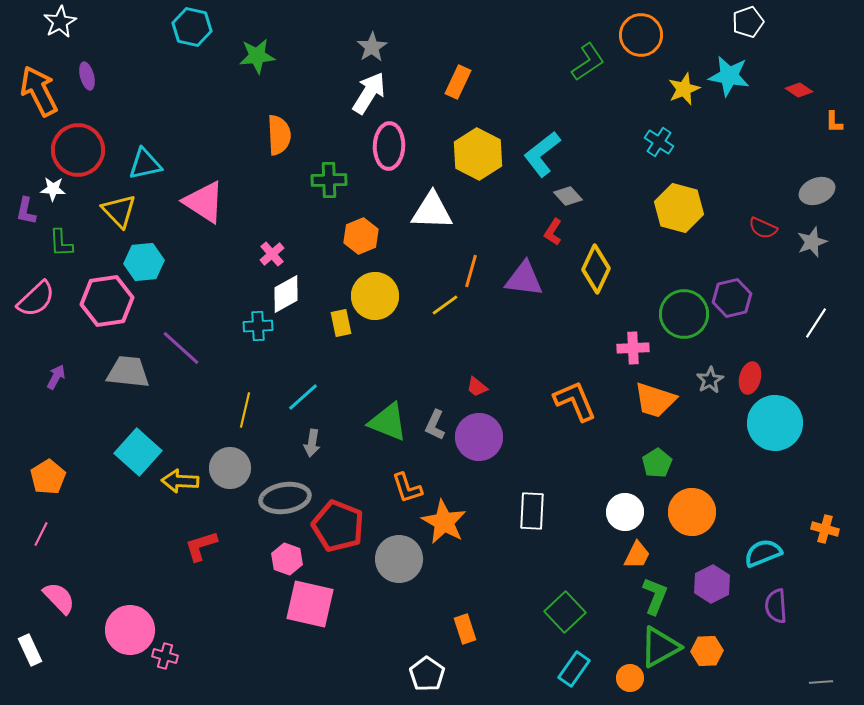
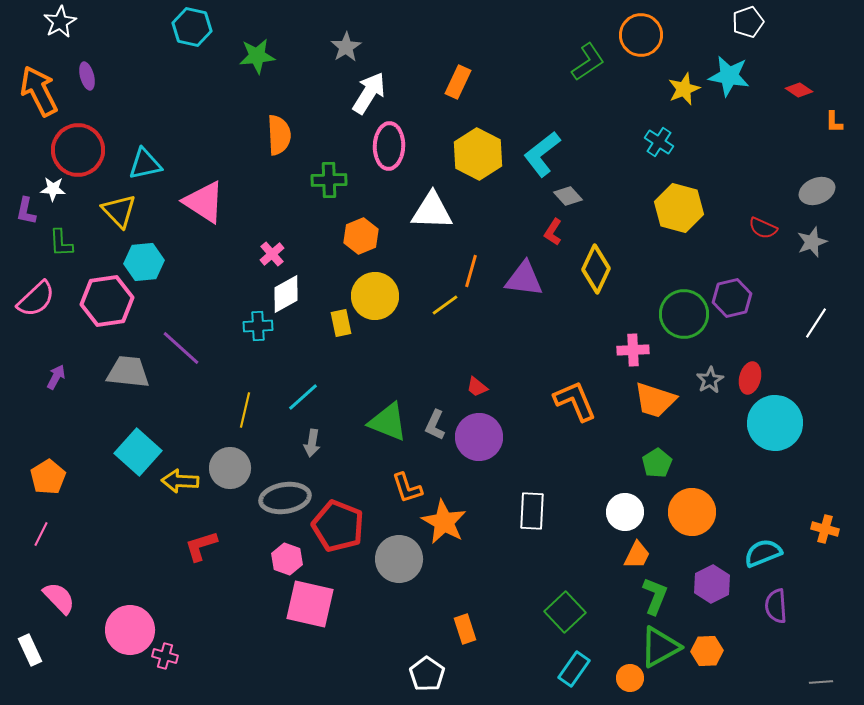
gray star at (372, 47): moved 26 px left
pink cross at (633, 348): moved 2 px down
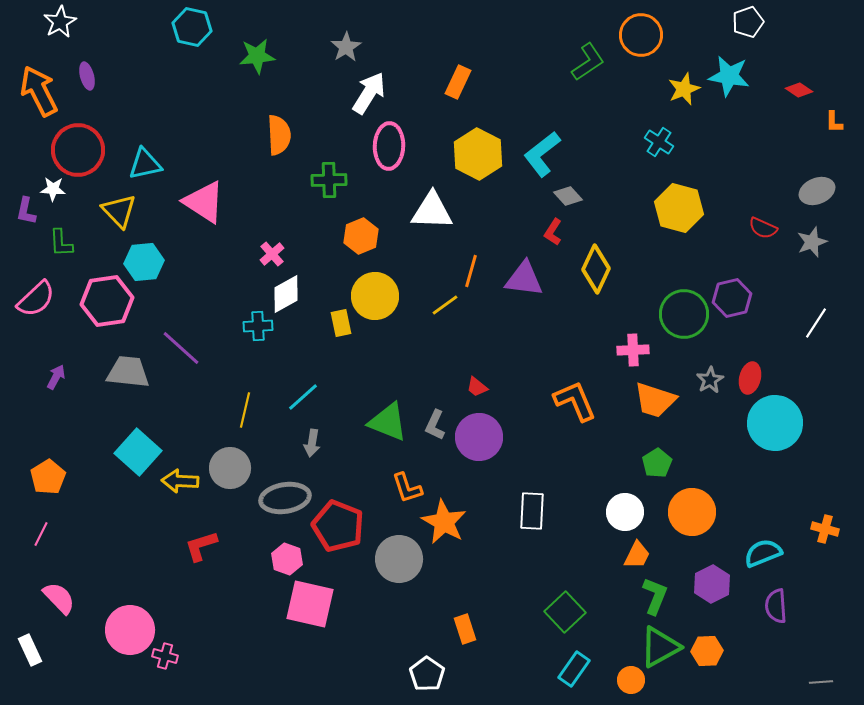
orange circle at (630, 678): moved 1 px right, 2 px down
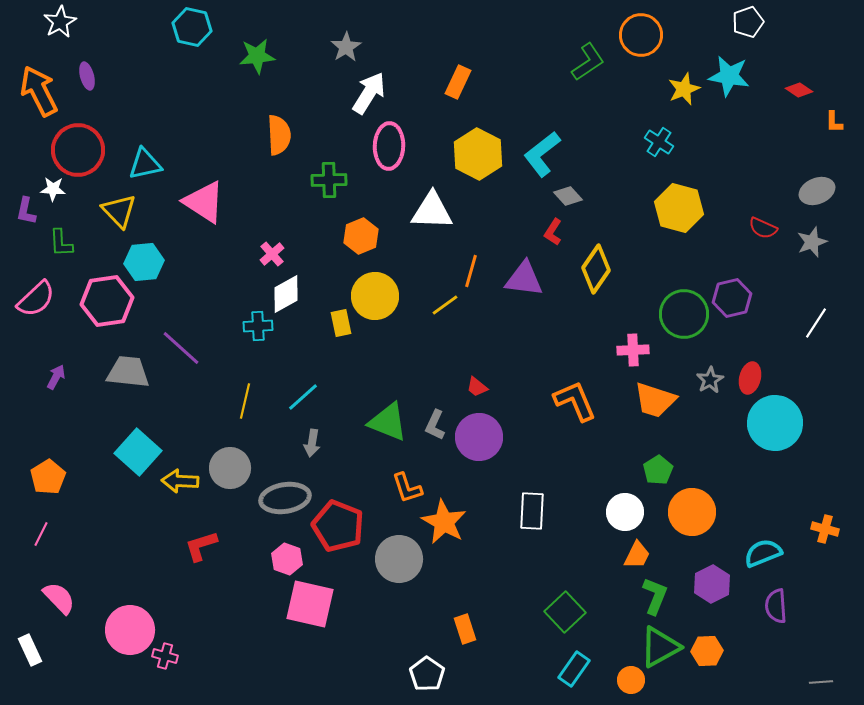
yellow diamond at (596, 269): rotated 9 degrees clockwise
yellow line at (245, 410): moved 9 px up
green pentagon at (657, 463): moved 1 px right, 7 px down
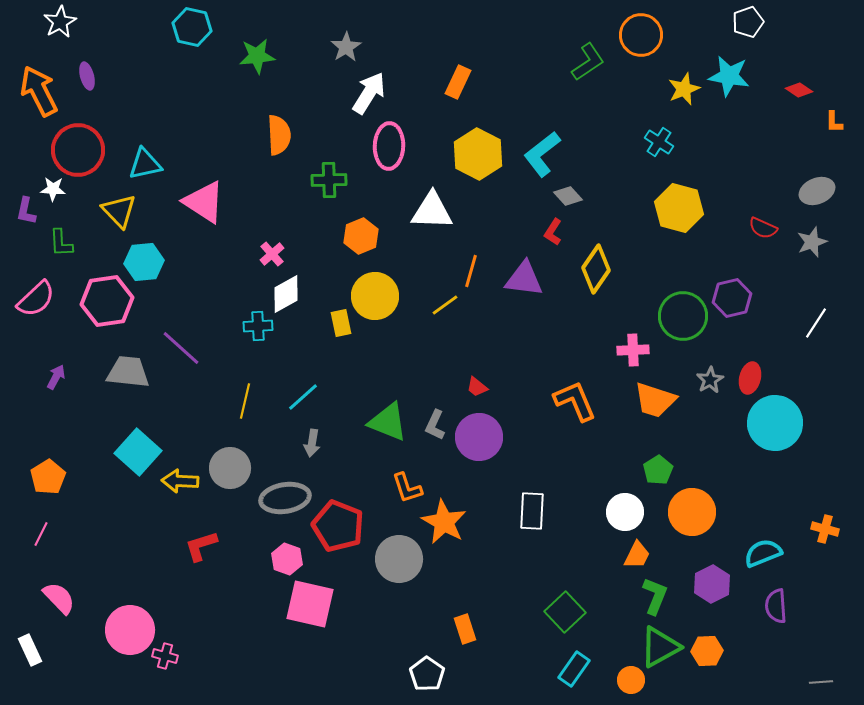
green circle at (684, 314): moved 1 px left, 2 px down
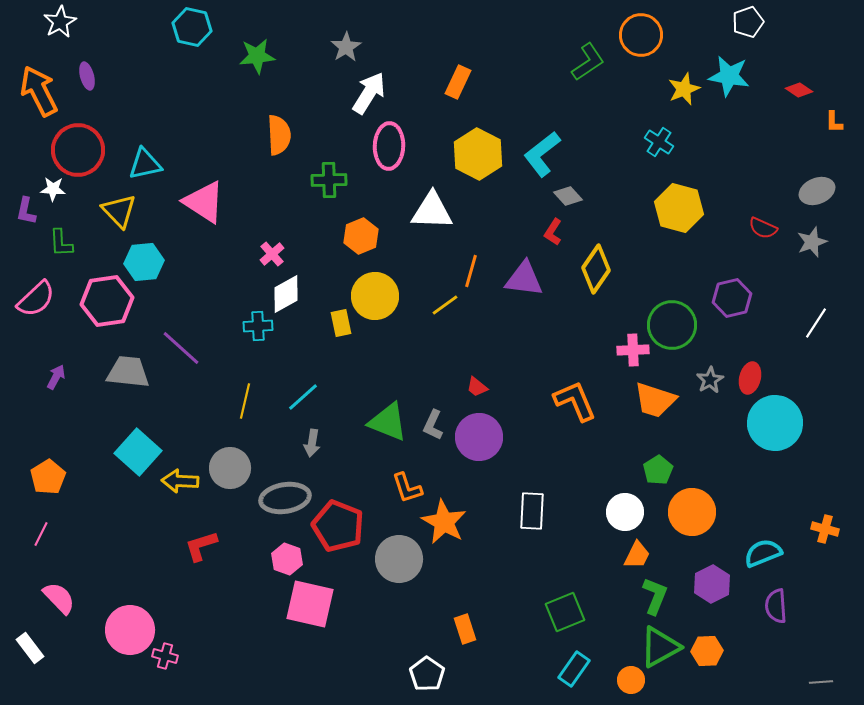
green circle at (683, 316): moved 11 px left, 9 px down
gray L-shape at (435, 425): moved 2 px left
green square at (565, 612): rotated 21 degrees clockwise
white rectangle at (30, 650): moved 2 px up; rotated 12 degrees counterclockwise
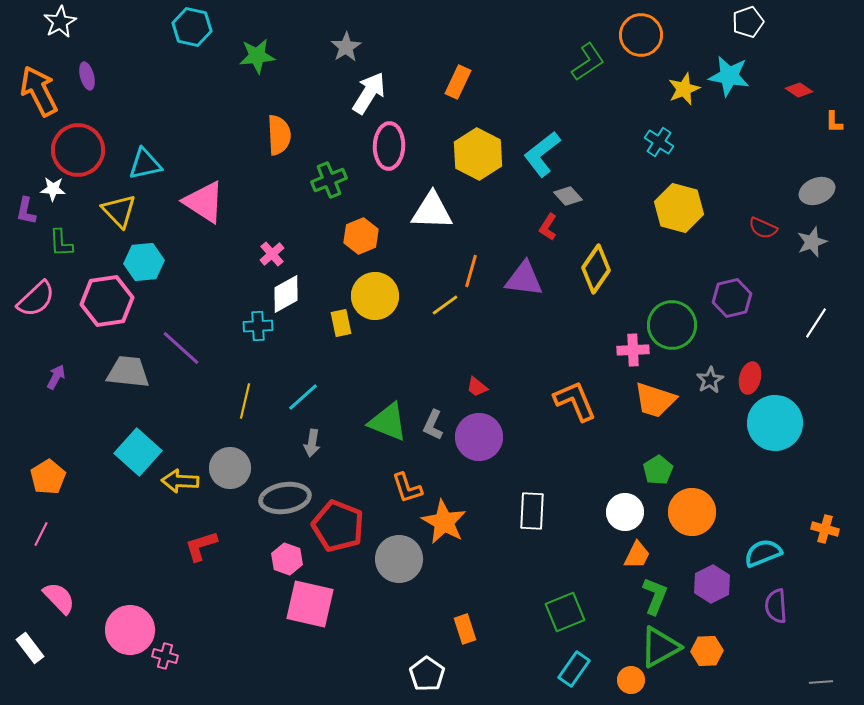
green cross at (329, 180): rotated 20 degrees counterclockwise
red L-shape at (553, 232): moved 5 px left, 5 px up
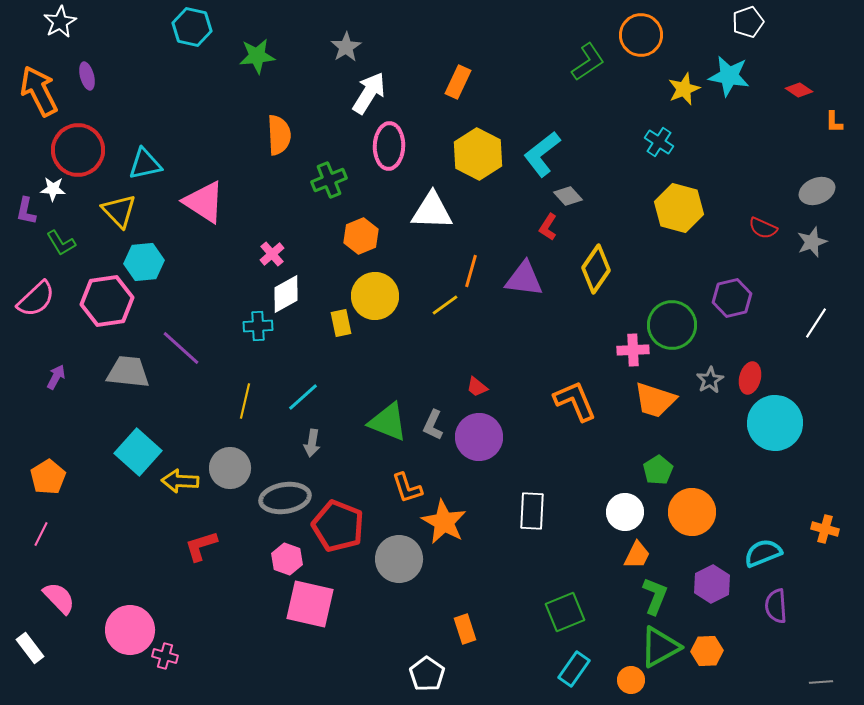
green L-shape at (61, 243): rotated 28 degrees counterclockwise
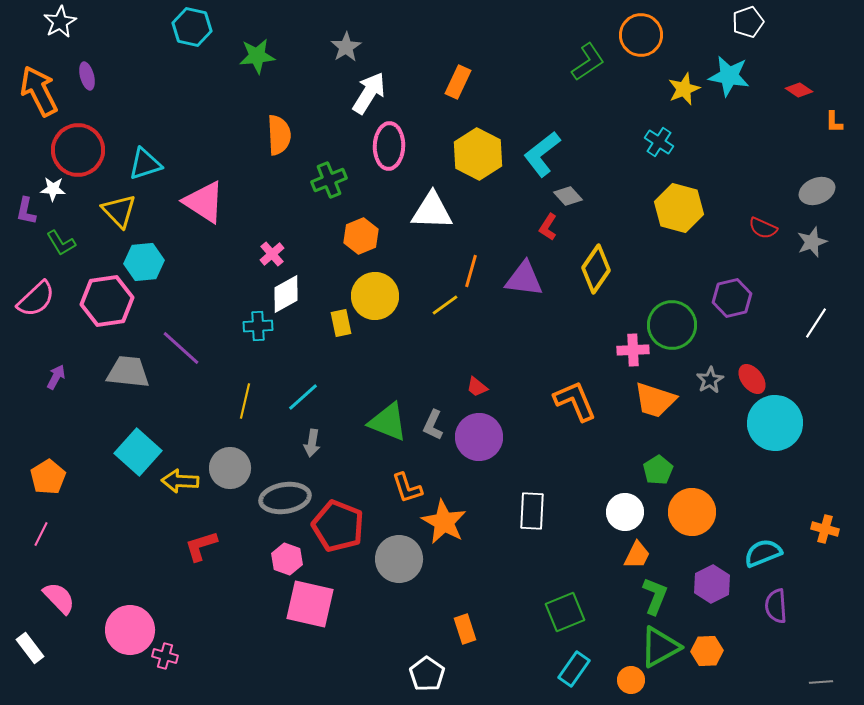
cyan triangle at (145, 164): rotated 6 degrees counterclockwise
red ellipse at (750, 378): moved 2 px right, 1 px down; rotated 52 degrees counterclockwise
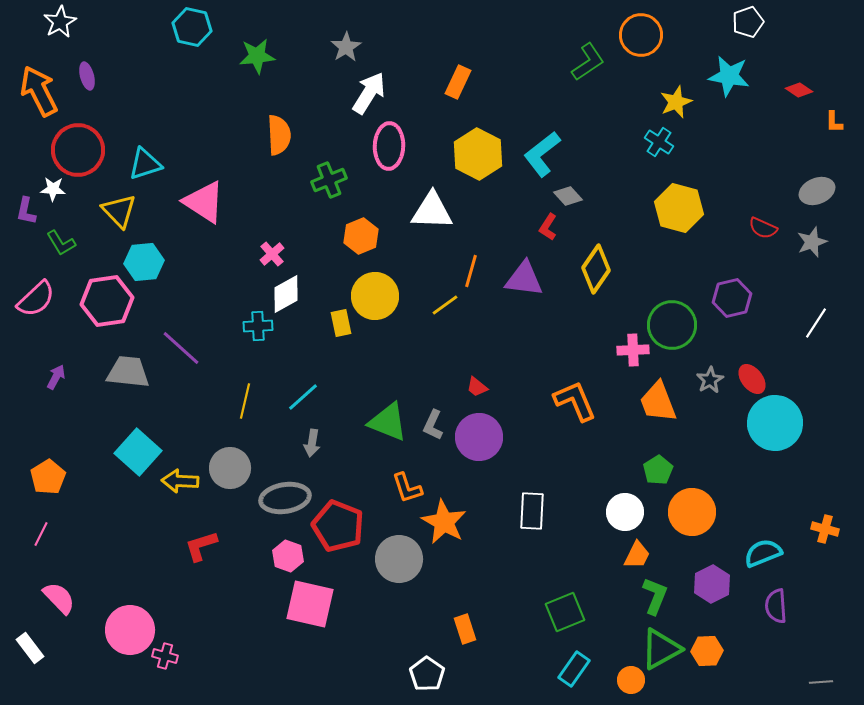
yellow star at (684, 89): moved 8 px left, 13 px down
orange trapezoid at (655, 400): moved 3 px right, 2 px down; rotated 51 degrees clockwise
pink hexagon at (287, 559): moved 1 px right, 3 px up
green triangle at (660, 647): moved 1 px right, 2 px down
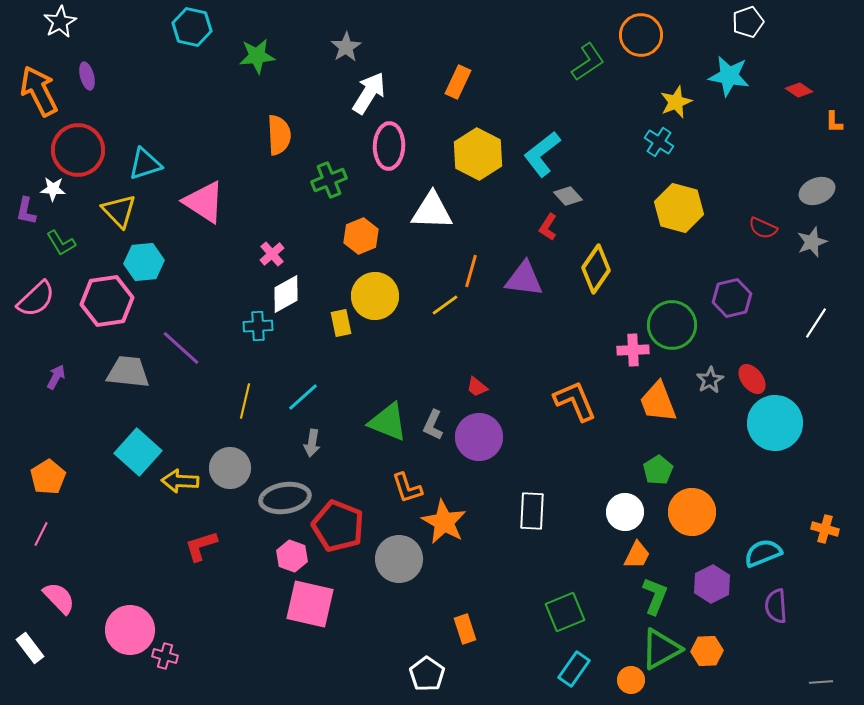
pink hexagon at (288, 556): moved 4 px right
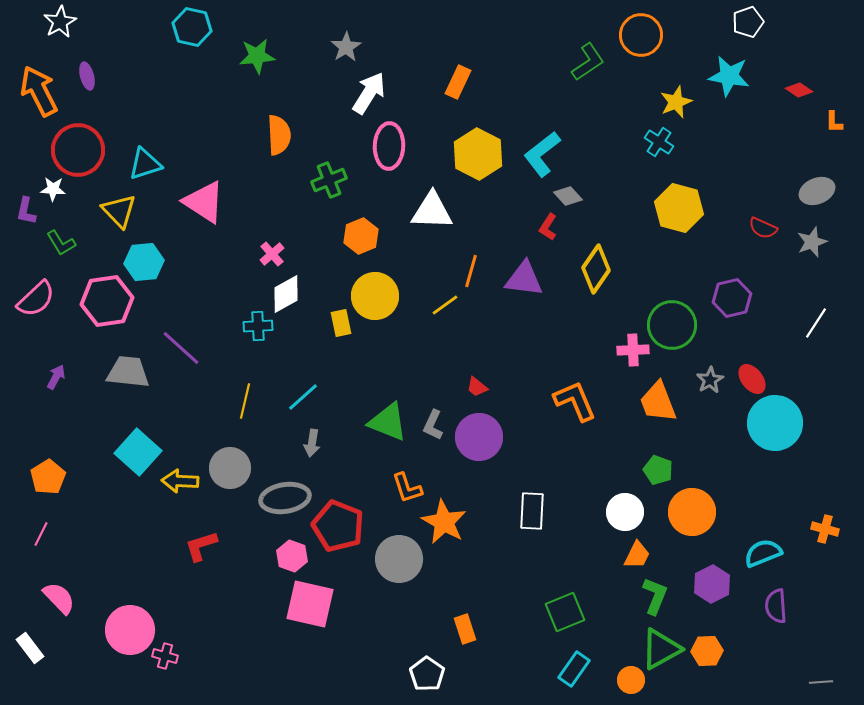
green pentagon at (658, 470): rotated 20 degrees counterclockwise
